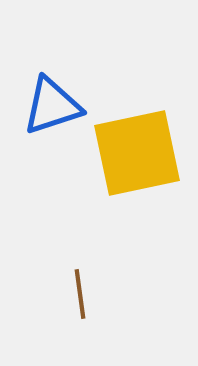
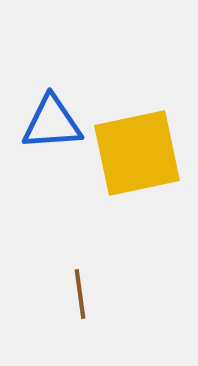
blue triangle: moved 17 px down; rotated 14 degrees clockwise
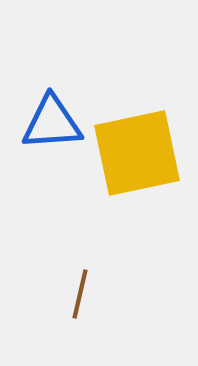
brown line: rotated 21 degrees clockwise
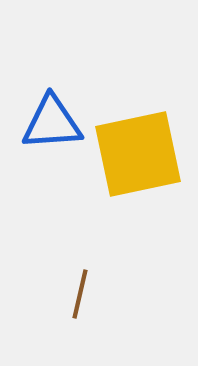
yellow square: moved 1 px right, 1 px down
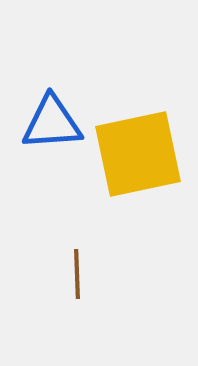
brown line: moved 3 px left, 20 px up; rotated 15 degrees counterclockwise
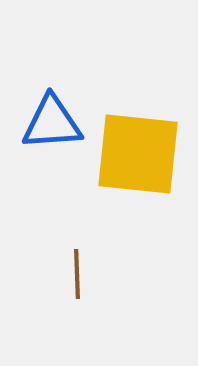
yellow square: rotated 18 degrees clockwise
